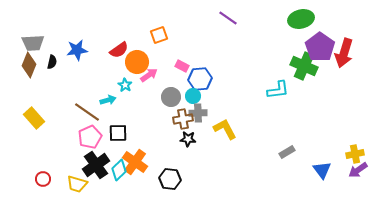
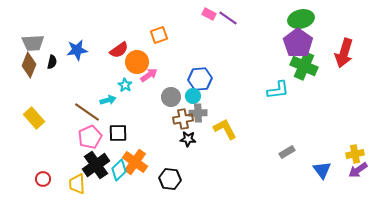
purple pentagon: moved 22 px left, 4 px up
pink rectangle: moved 27 px right, 52 px up
yellow trapezoid: rotated 70 degrees clockwise
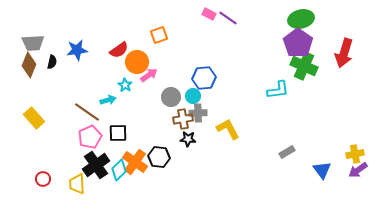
blue hexagon: moved 4 px right, 1 px up
yellow L-shape: moved 3 px right
black hexagon: moved 11 px left, 22 px up
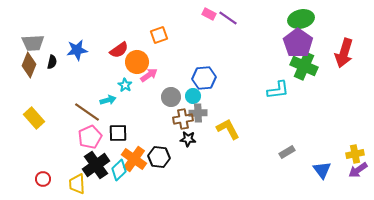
orange cross: moved 1 px left, 3 px up
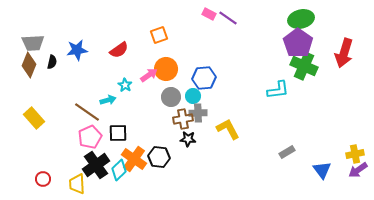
orange circle: moved 29 px right, 7 px down
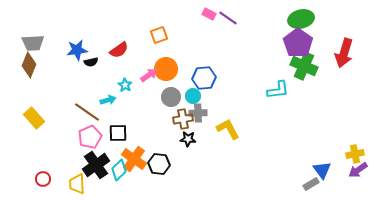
black semicircle: moved 39 px right; rotated 64 degrees clockwise
gray rectangle: moved 24 px right, 32 px down
black hexagon: moved 7 px down
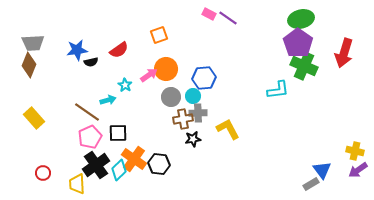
black star: moved 5 px right; rotated 14 degrees counterclockwise
yellow cross: moved 3 px up; rotated 24 degrees clockwise
red circle: moved 6 px up
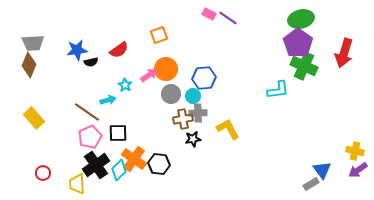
gray circle: moved 3 px up
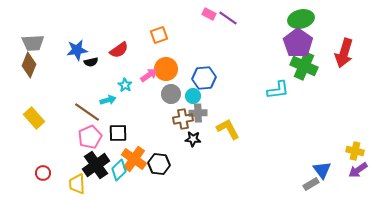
black star: rotated 14 degrees clockwise
